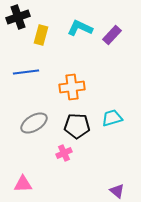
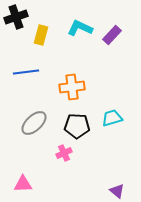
black cross: moved 2 px left
gray ellipse: rotated 12 degrees counterclockwise
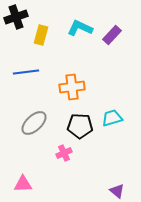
black pentagon: moved 3 px right
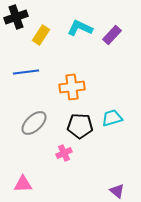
yellow rectangle: rotated 18 degrees clockwise
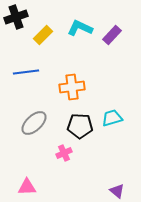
yellow rectangle: moved 2 px right; rotated 12 degrees clockwise
pink triangle: moved 4 px right, 3 px down
